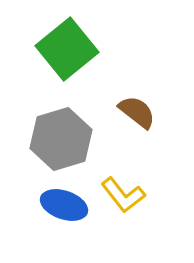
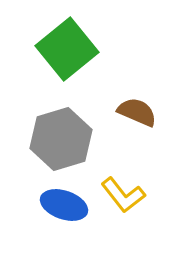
brown semicircle: rotated 15 degrees counterclockwise
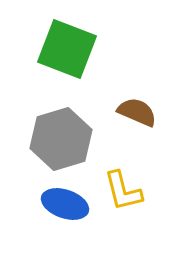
green square: rotated 30 degrees counterclockwise
yellow L-shape: moved 4 px up; rotated 24 degrees clockwise
blue ellipse: moved 1 px right, 1 px up
